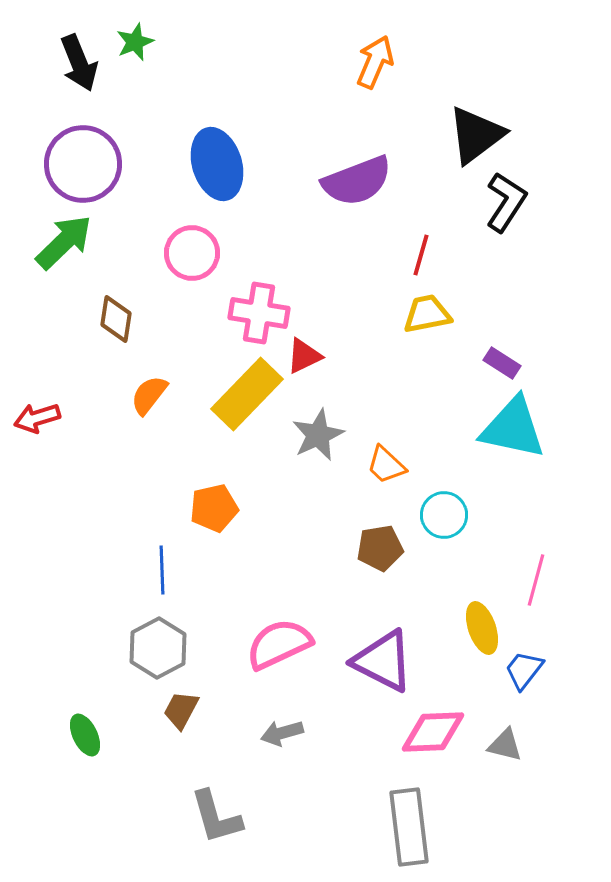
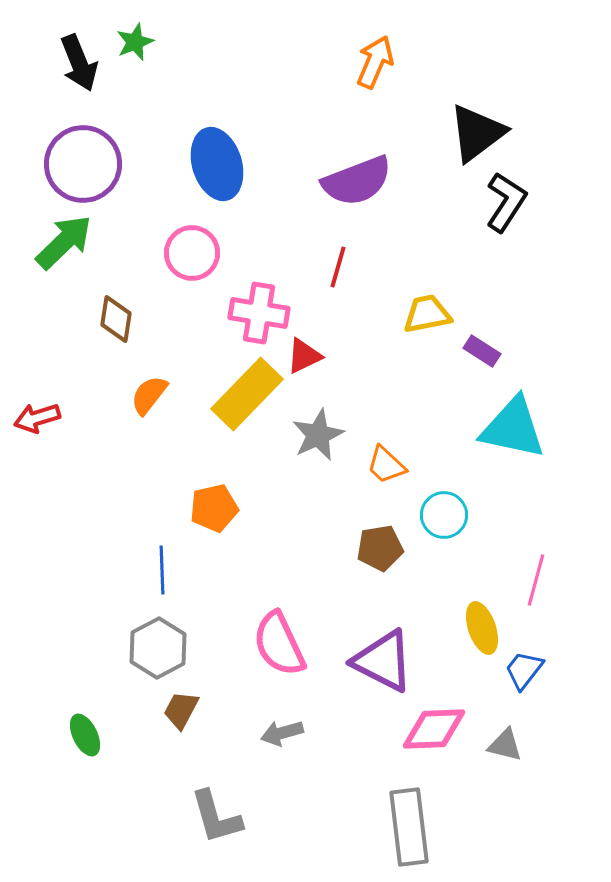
black triangle: moved 1 px right, 2 px up
red line: moved 83 px left, 12 px down
purple rectangle: moved 20 px left, 12 px up
pink semicircle: rotated 90 degrees counterclockwise
pink diamond: moved 1 px right, 3 px up
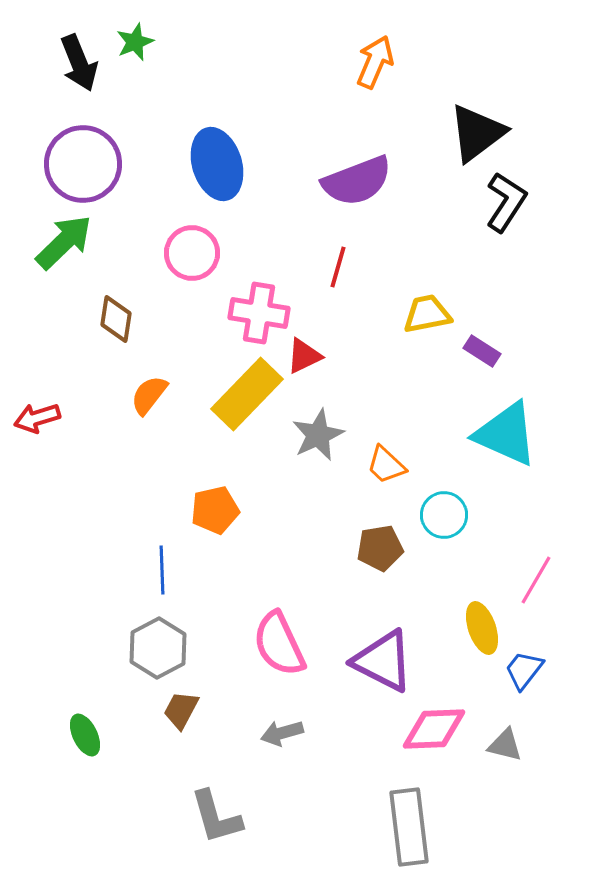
cyan triangle: moved 7 px left, 6 px down; rotated 12 degrees clockwise
orange pentagon: moved 1 px right, 2 px down
pink line: rotated 15 degrees clockwise
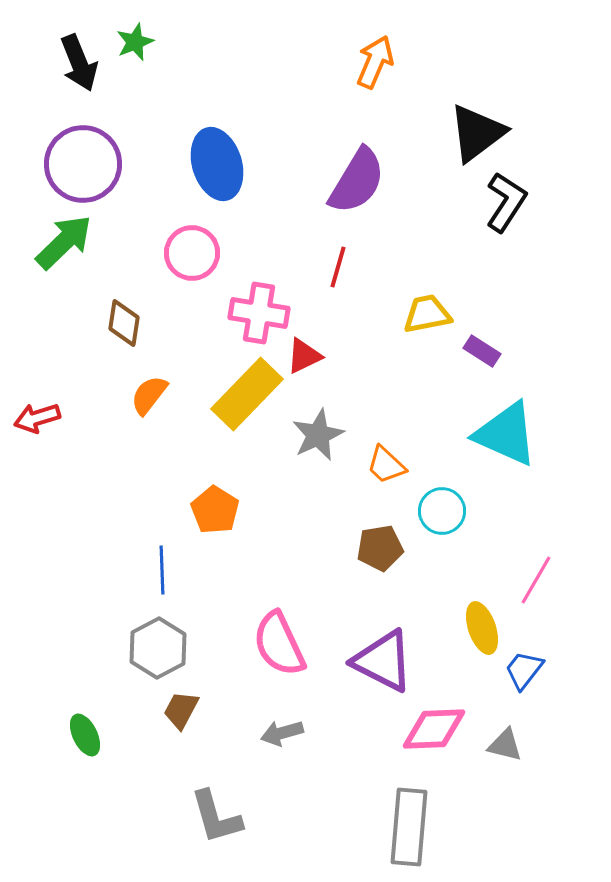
purple semicircle: rotated 38 degrees counterclockwise
brown diamond: moved 8 px right, 4 px down
orange pentagon: rotated 27 degrees counterclockwise
cyan circle: moved 2 px left, 4 px up
gray rectangle: rotated 12 degrees clockwise
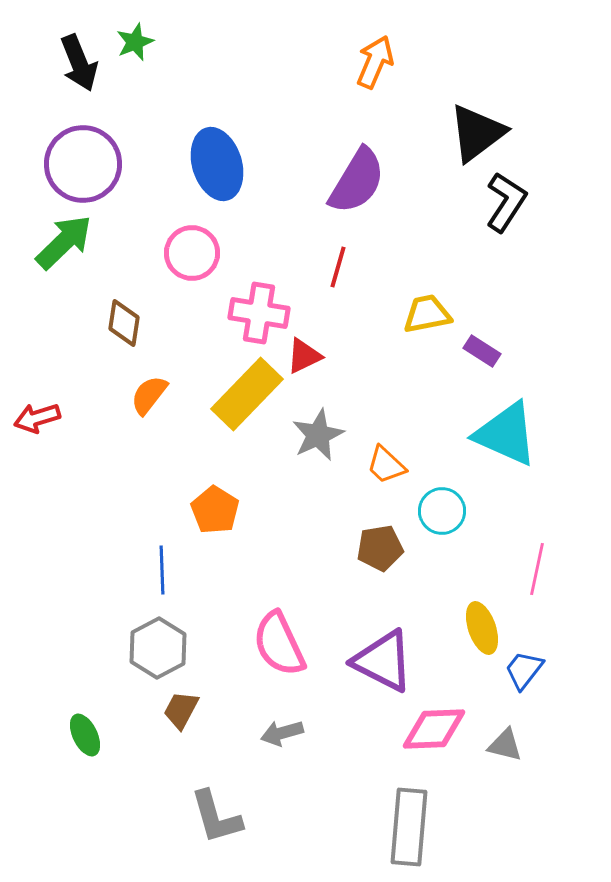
pink line: moved 1 px right, 11 px up; rotated 18 degrees counterclockwise
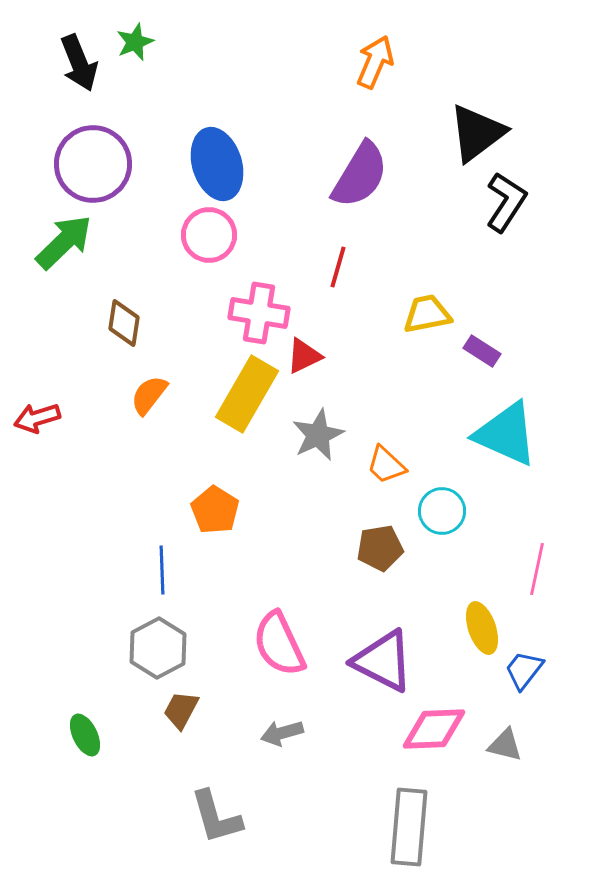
purple circle: moved 10 px right
purple semicircle: moved 3 px right, 6 px up
pink circle: moved 17 px right, 18 px up
yellow rectangle: rotated 14 degrees counterclockwise
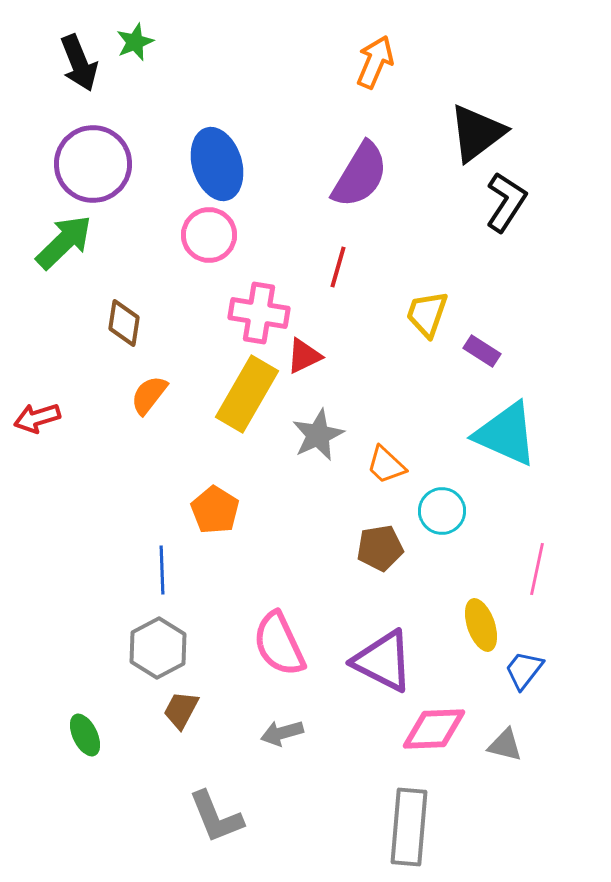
yellow trapezoid: rotated 60 degrees counterclockwise
yellow ellipse: moved 1 px left, 3 px up
gray L-shape: rotated 6 degrees counterclockwise
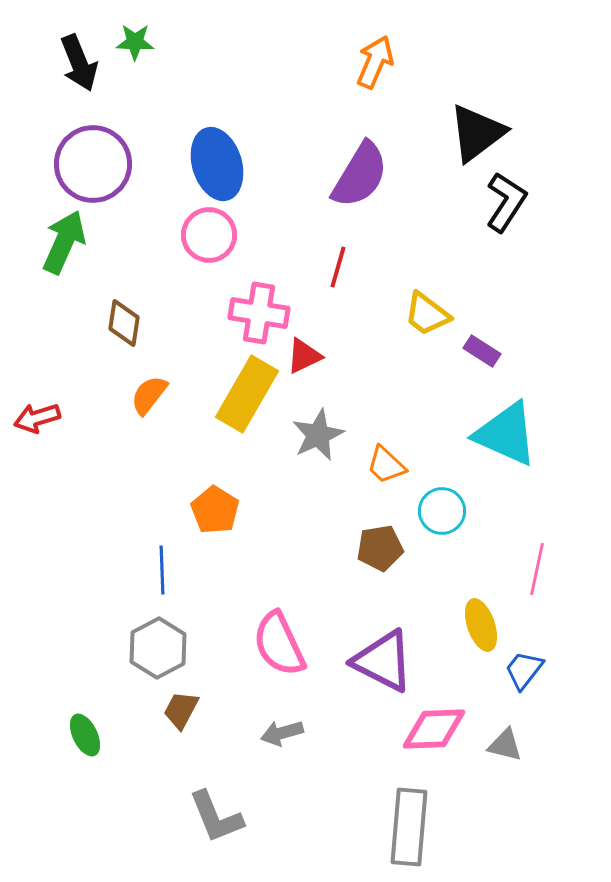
green star: rotated 24 degrees clockwise
green arrow: rotated 22 degrees counterclockwise
yellow trapezoid: rotated 72 degrees counterclockwise
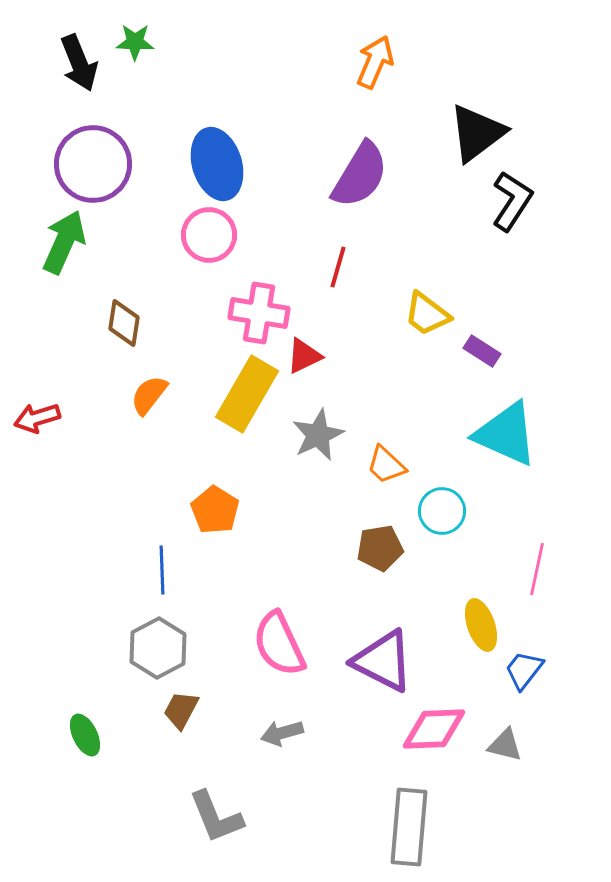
black L-shape: moved 6 px right, 1 px up
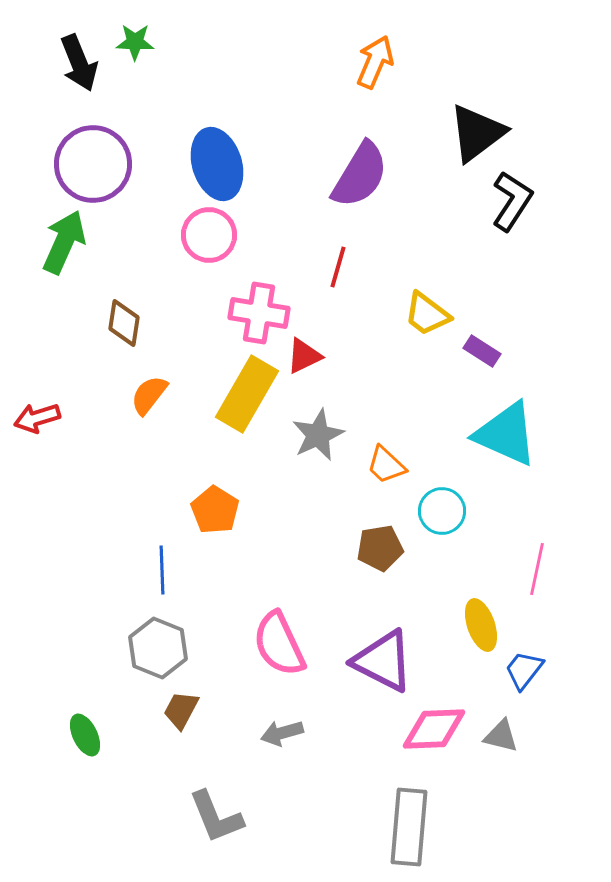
gray hexagon: rotated 10 degrees counterclockwise
gray triangle: moved 4 px left, 9 px up
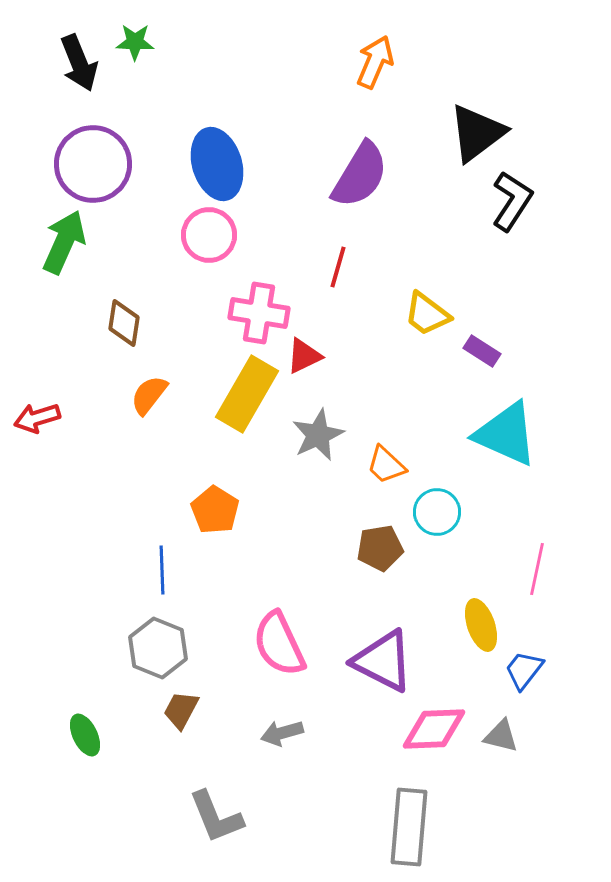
cyan circle: moved 5 px left, 1 px down
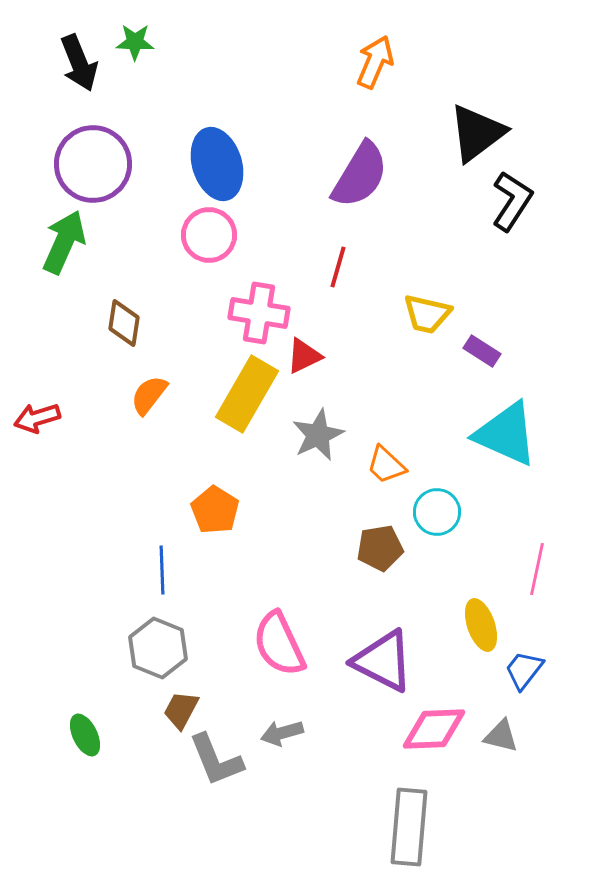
yellow trapezoid: rotated 24 degrees counterclockwise
gray L-shape: moved 57 px up
